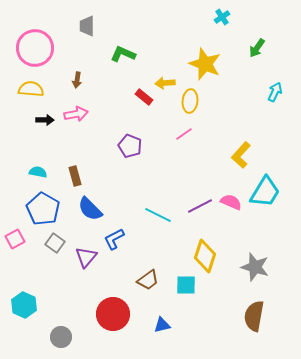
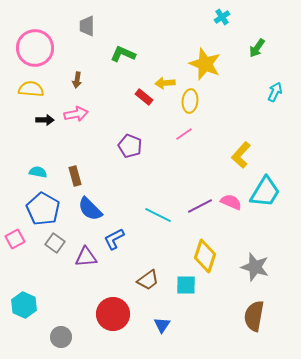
purple triangle: rotated 45 degrees clockwise
blue triangle: rotated 42 degrees counterclockwise
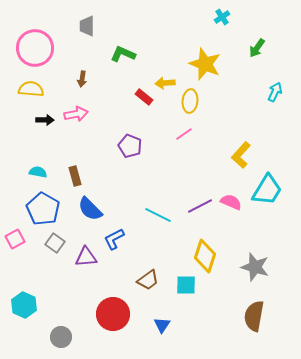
brown arrow: moved 5 px right, 1 px up
cyan trapezoid: moved 2 px right, 2 px up
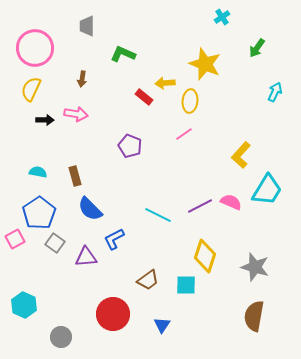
yellow semicircle: rotated 70 degrees counterclockwise
pink arrow: rotated 20 degrees clockwise
blue pentagon: moved 4 px left, 4 px down; rotated 8 degrees clockwise
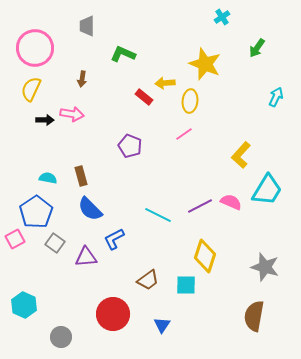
cyan arrow: moved 1 px right, 5 px down
pink arrow: moved 4 px left
cyan semicircle: moved 10 px right, 6 px down
brown rectangle: moved 6 px right
blue pentagon: moved 3 px left, 1 px up
gray star: moved 10 px right
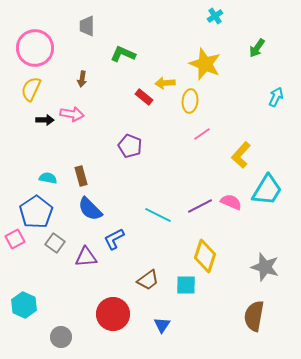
cyan cross: moved 7 px left, 1 px up
pink line: moved 18 px right
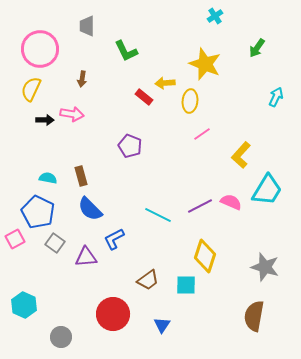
pink circle: moved 5 px right, 1 px down
green L-shape: moved 3 px right, 3 px up; rotated 140 degrees counterclockwise
blue pentagon: moved 2 px right; rotated 12 degrees counterclockwise
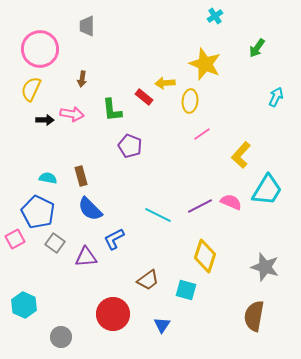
green L-shape: moved 14 px left, 59 px down; rotated 20 degrees clockwise
cyan square: moved 5 px down; rotated 15 degrees clockwise
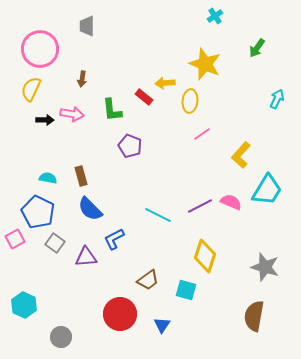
cyan arrow: moved 1 px right, 2 px down
red circle: moved 7 px right
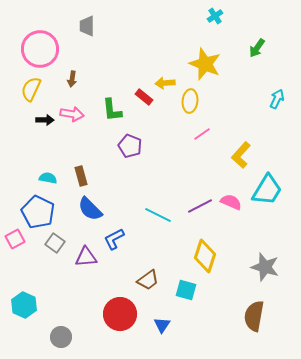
brown arrow: moved 10 px left
